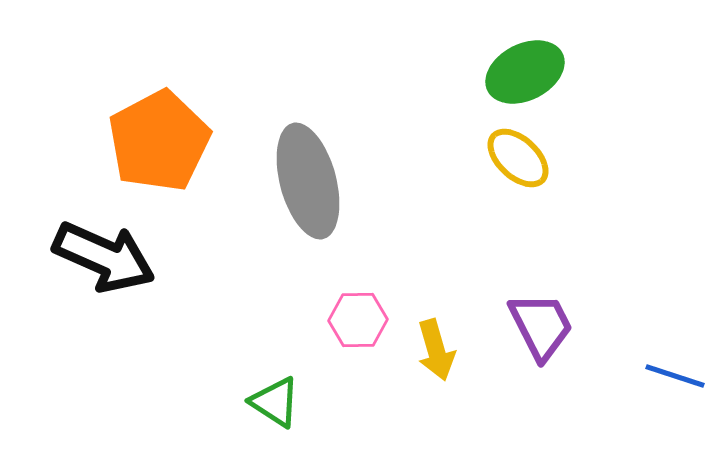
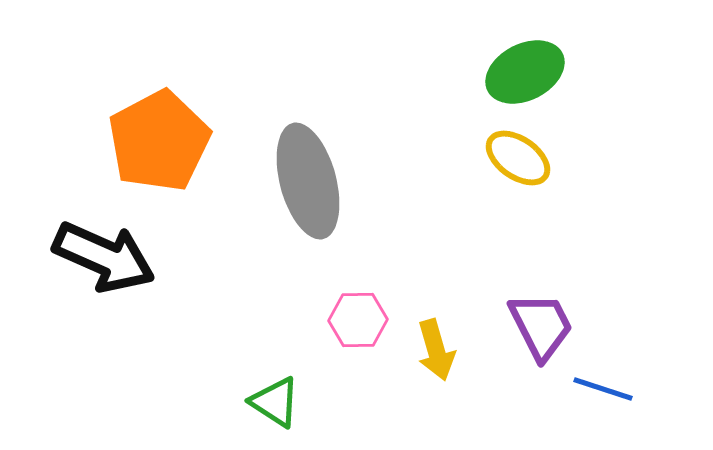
yellow ellipse: rotated 8 degrees counterclockwise
blue line: moved 72 px left, 13 px down
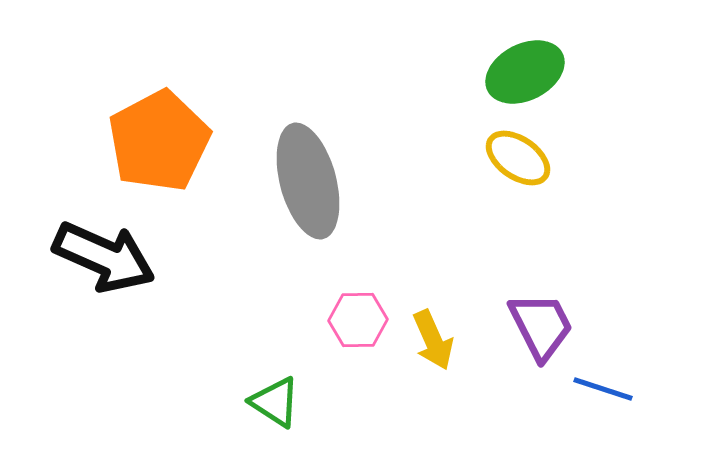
yellow arrow: moved 3 px left, 10 px up; rotated 8 degrees counterclockwise
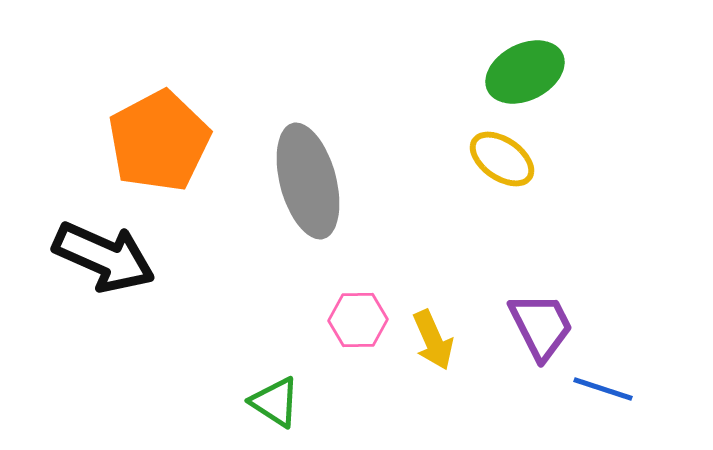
yellow ellipse: moved 16 px left, 1 px down
